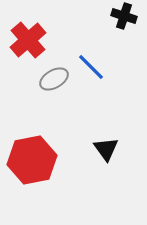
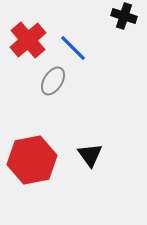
blue line: moved 18 px left, 19 px up
gray ellipse: moved 1 px left, 2 px down; rotated 28 degrees counterclockwise
black triangle: moved 16 px left, 6 px down
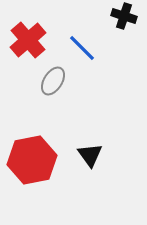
blue line: moved 9 px right
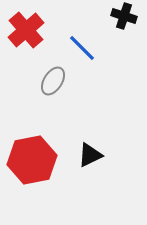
red cross: moved 2 px left, 10 px up
black triangle: rotated 40 degrees clockwise
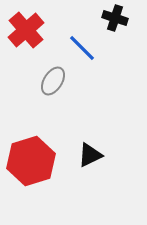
black cross: moved 9 px left, 2 px down
red hexagon: moved 1 px left, 1 px down; rotated 6 degrees counterclockwise
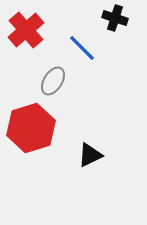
red hexagon: moved 33 px up
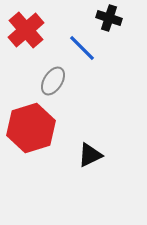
black cross: moved 6 px left
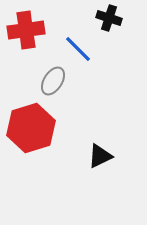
red cross: rotated 33 degrees clockwise
blue line: moved 4 px left, 1 px down
black triangle: moved 10 px right, 1 px down
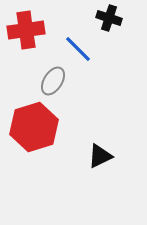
red hexagon: moved 3 px right, 1 px up
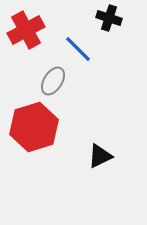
red cross: rotated 21 degrees counterclockwise
